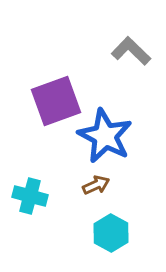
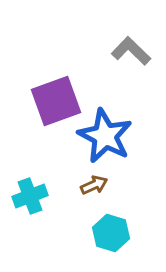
brown arrow: moved 2 px left
cyan cross: rotated 36 degrees counterclockwise
cyan hexagon: rotated 12 degrees counterclockwise
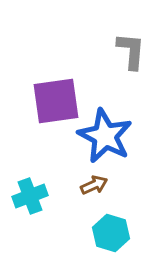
gray L-shape: rotated 51 degrees clockwise
purple square: rotated 12 degrees clockwise
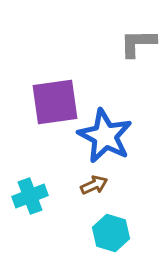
gray L-shape: moved 7 px right, 8 px up; rotated 96 degrees counterclockwise
purple square: moved 1 px left, 1 px down
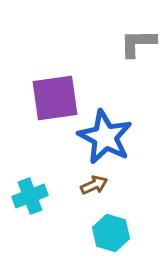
purple square: moved 4 px up
blue star: moved 1 px down
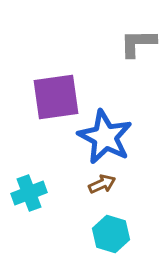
purple square: moved 1 px right, 1 px up
brown arrow: moved 8 px right, 1 px up
cyan cross: moved 1 px left, 3 px up
cyan hexagon: moved 1 px down
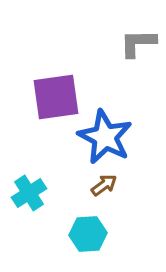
brown arrow: moved 2 px right, 1 px down; rotated 12 degrees counterclockwise
cyan cross: rotated 12 degrees counterclockwise
cyan hexagon: moved 23 px left; rotated 21 degrees counterclockwise
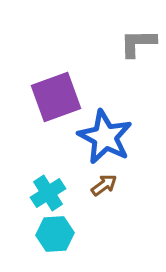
purple square: rotated 12 degrees counterclockwise
cyan cross: moved 19 px right
cyan hexagon: moved 33 px left
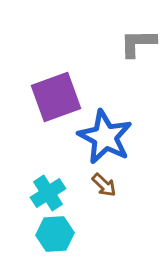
brown arrow: rotated 80 degrees clockwise
